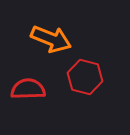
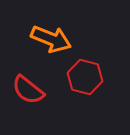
red semicircle: moved 1 px down; rotated 140 degrees counterclockwise
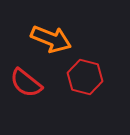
red semicircle: moved 2 px left, 7 px up
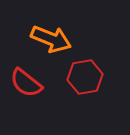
red hexagon: rotated 24 degrees counterclockwise
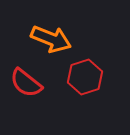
red hexagon: rotated 8 degrees counterclockwise
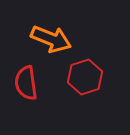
red semicircle: rotated 44 degrees clockwise
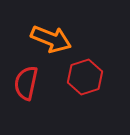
red semicircle: rotated 20 degrees clockwise
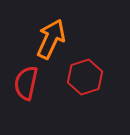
orange arrow: rotated 87 degrees counterclockwise
